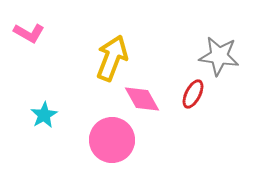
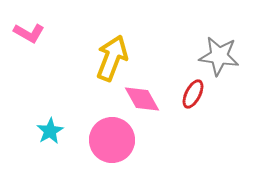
cyan star: moved 6 px right, 16 px down
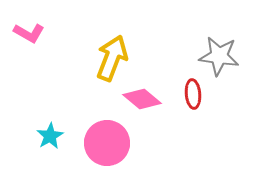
red ellipse: rotated 32 degrees counterclockwise
pink diamond: rotated 21 degrees counterclockwise
cyan star: moved 5 px down
pink circle: moved 5 px left, 3 px down
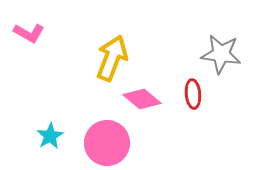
gray star: moved 2 px right, 2 px up
